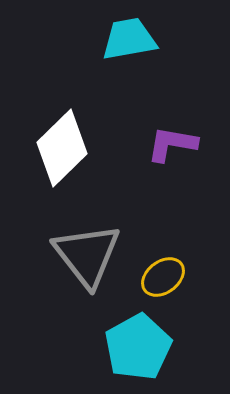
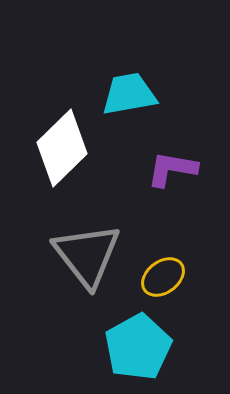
cyan trapezoid: moved 55 px down
purple L-shape: moved 25 px down
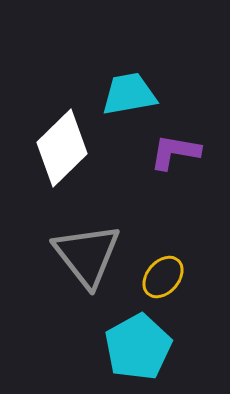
purple L-shape: moved 3 px right, 17 px up
yellow ellipse: rotated 12 degrees counterclockwise
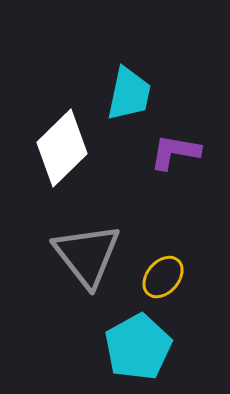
cyan trapezoid: rotated 112 degrees clockwise
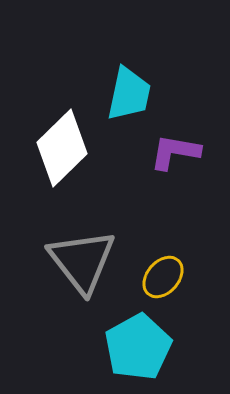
gray triangle: moved 5 px left, 6 px down
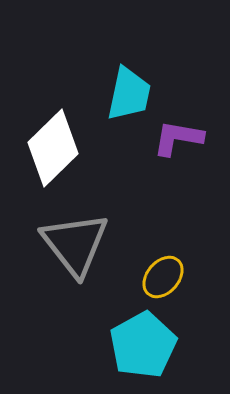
white diamond: moved 9 px left
purple L-shape: moved 3 px right, 14 px up
gray triangle: moved 7 px left, 17 px up
cyan pentagon: moved 5 px right, 2 px up
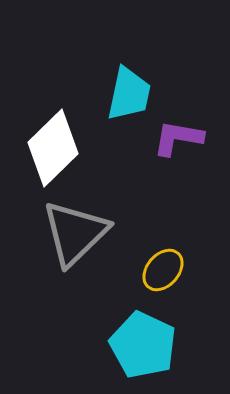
gray triangle: moved 11 px up; rotated 24 degrees clockwise
yellow ellipse: moved 7 px up
cyan pentagon: rotated 18 degrees counterclockwise
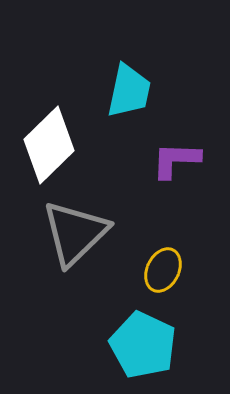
cyan trapezoid: moved 3 px up
purple L-shape: moved 2 px left, 22 px down; rotated 8 degrees counterclockwise
white diamond: moved 4 px left, 3 px up
yellow ellipse: rotated 15 degrees counterclockwise
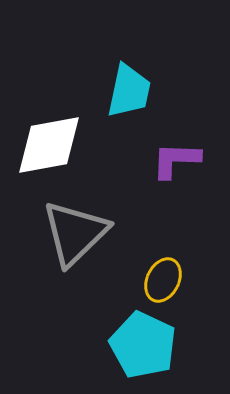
white diamond: rotated 34 degrees clockwise
yellow ellipse: moved 10 px down
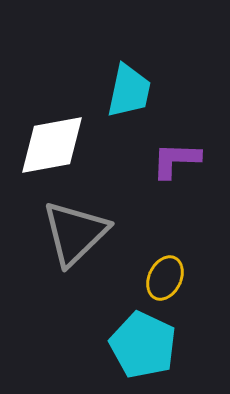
white diamond: moved 3 px right
yellow ellipse: moved 2 px right, 2 px up
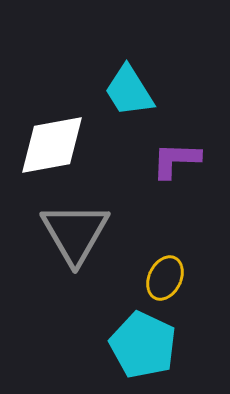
cyan trapezoid: rotated 136 degrees clockwise
gray triangle: rotated 16 degrees counterclockwise
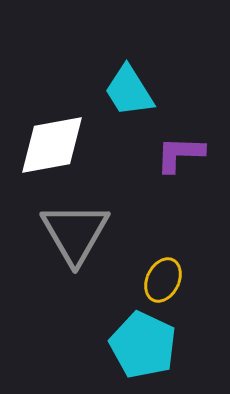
purple L-shape: moved 4 px right, 6 px up
yellow ellipse: moved 2 px left, 2 px down
